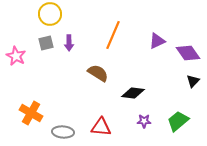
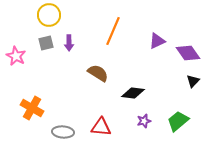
yellow circle: moved 1 px left, 1 px down
orange line: moved 4 px up
orange cross: moved 1 px right, 5 px up
purple star: rotated 16 degrees counterclockwise
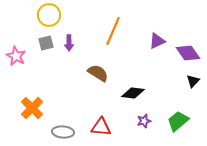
orange cross: rotated 15 degrees clockwise
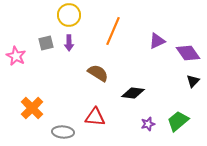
yellow circle: moved 20 px right
purple star: moved 4 px right, 3 px down
red triangle: moved 6 px left, 10 px up
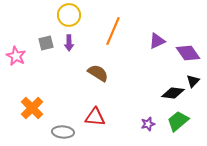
black diamond: moved 40 px right
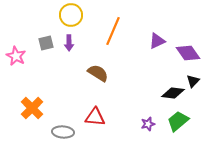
yellow circle: moved 2 px right
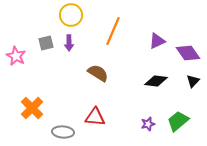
black diamond: moved 17 px left, 12 px up
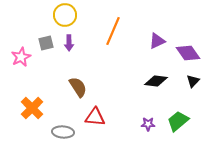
yellow circle: moved 6 px left
pink star: moved 5 px right, 1 px down; rotated 18 degrees clockwise
brown semicircle: moved 20 px left, 14 px down; rotated 25 degrees clockwise
purple star: rotated 16 degrees clockwise
